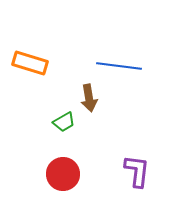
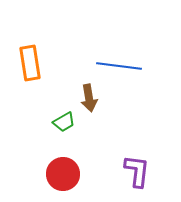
orange rectangle: rotated 64 degrees clockwise
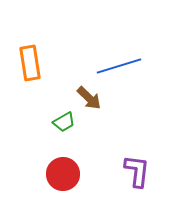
blue line: rotated 24 degrees counterclockwise
brown arrow: rotated 36 degrees counterclockwise
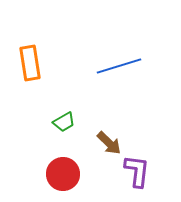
brown arrow: moved 20 px right, 45 px down
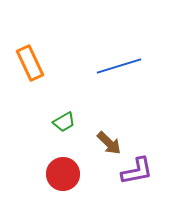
orange rectangle: rotated 16 degrees counterclockwise
purple L-shape: rotated 72 degrees clockwise
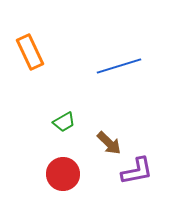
orange rectangle: moved 11 px up
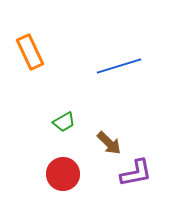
purple L-shape: moved 1 px left, 2 px down
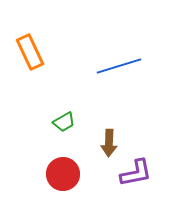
brown arrow: rotated 48 degrees clockwise
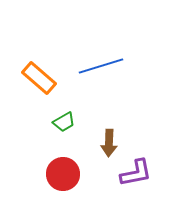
orange rectangle: moved 9 px right, 26 px down; rotated 24 degrees counterclockwise
blue line: moved 18 px left
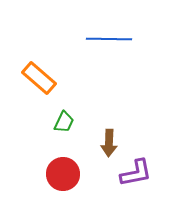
blue line: moved 8 px right, 27 px up; rotated 18 degrees clockwise
green trapezoid: rotated 35 degrees counterclockwise
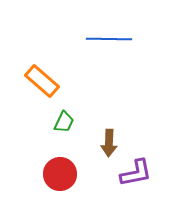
orange rectangle: moved 3 px right, 3 px down
red circle: moved 3 px left
